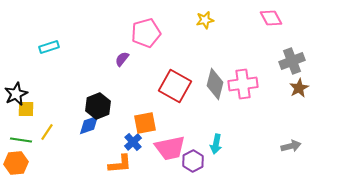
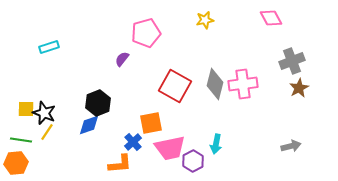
black star: moved 28 px right, 19 px down; rotated 25 degrees counterclockwise
black hexagon: moved 3 px up
orange square: moved 6 px right
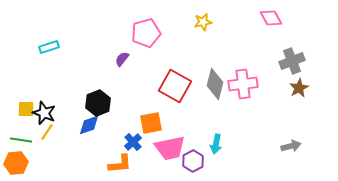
yellow star: moved 2 px left, 2 px down
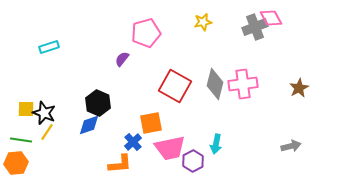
gray cross: moved 37 px left, 34 px up
black hexagon: rotated 15 degrees counterclockwise
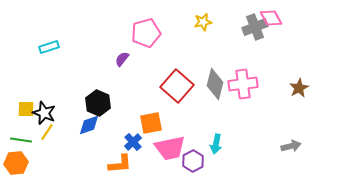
red square: moved 2 px right; rotated 12 degrees clockwise
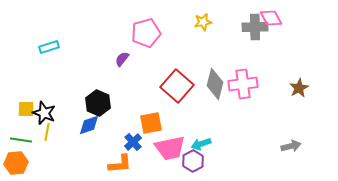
gray cross: rotated 20 degrees clockwise
yellow line: rotated 24 degrees counterclockwise
cyan arrow: moved 15 px left; rotated 60 degrees clockwise
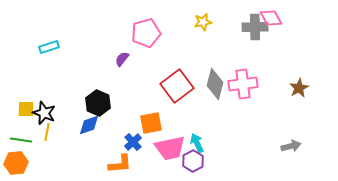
red square: rotated 12 degrees clockwise
cyan arrow: moved 4 px left, 1 px up; rotated 84 degrees clockwise
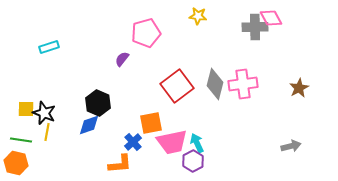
yellow star: moved 5 px left, 6 px up; rotated 18 degrees clockwise
pink trapezoid: moved 2 px right, 6 px up
orange hexagon: rotated 20 degrees clockwise
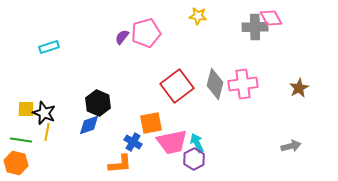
purple semicircle: moved 22 px up
blue cross: rotated 18 degrees counterclockwise
purple hexagon: moved 1 px right, 2 px up
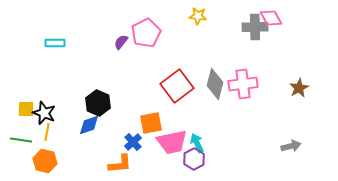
pink pentagon: rotated 12 degrees counterclockwise
purple semicircle: moved 1 px left, 5 px down
cyan rectangle: moved 6 px right, 4 px up; rotated 18 degrees clockwise
blue cross: rotated 18 degrees clockwise
orange hexagon: moved 29 px right, 2 px up
